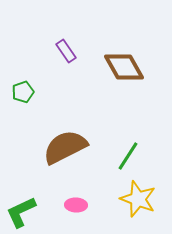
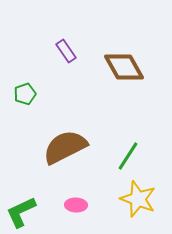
green pentagon: moved 2 px right, 2 px down
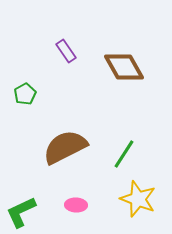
green pentagon: rotated 10 degrees counterclockwise
green line: moved 4 px left, 2 px up
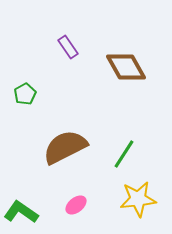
purple rectangle: moved 2 px right, 4 px up
brown diamond: moved 2 px right
yellow star: rotated 27 degrees counterclockwise
pink ellipse: rotated 40 degrees counterclockwise
green L-shape: rotated 60 degrees clockwise
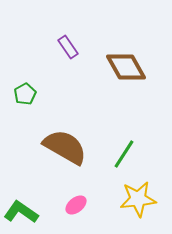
brown semicircle: rotated 57 degrees clockwise
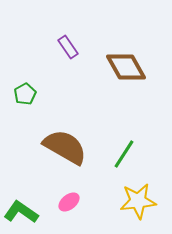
yellow star: moved 2 px down
pink ellipse: moved 7 px left, 3 px up
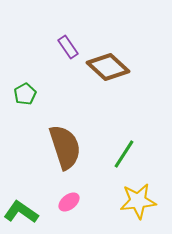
brown diamond: moved 18 px left; rotated 18 degrees counterclockwise
brown semicircle: rotated 42 degrees clockwise
